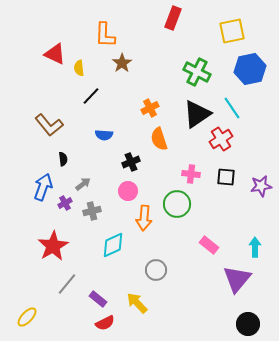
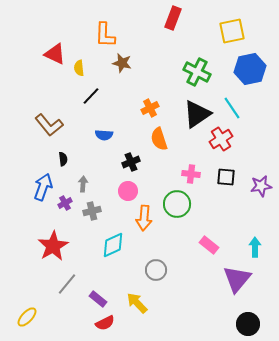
brown star: rotated 24 degrees counterclockwise
gray arrow: rotated 49 degrees counterclockwise
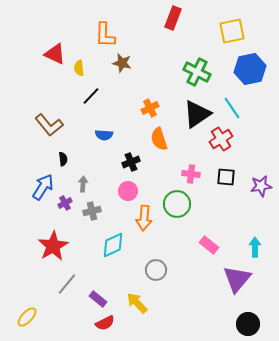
blue arrow: rotated 12 degrees clockwise
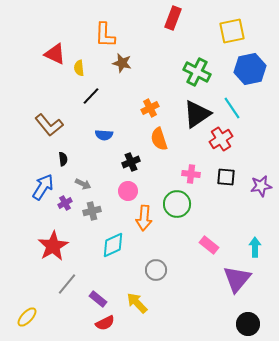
gray arrow: rotated 112 degrees clockwise
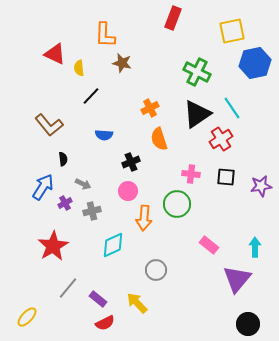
blue hexagon: moved 5 px right, 6 px up
gray line: moved 1 px right, 4 px down
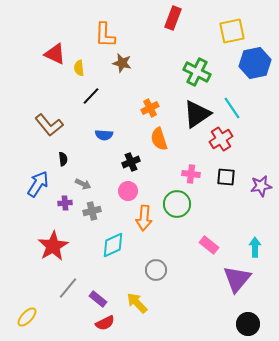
blue arrow: moved 5 px left, 3 px up
purple cross: rotated 24 degrees clockwise
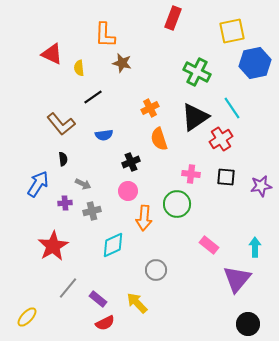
red triangle: moved 3 px left
black line: moved 2 px right, 1 px down; rotated 12 degrees clockwise
black triangle: moved 2 px left, 3 px down
brown L-shape: moved 12 px right, 1 px up
blue semicircle: rotated 12 degrees counterclockwise
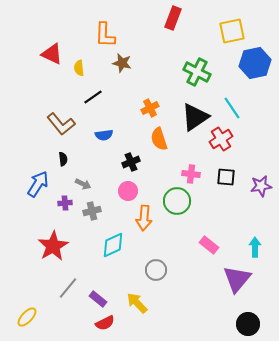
green circle: moved 3 px up
